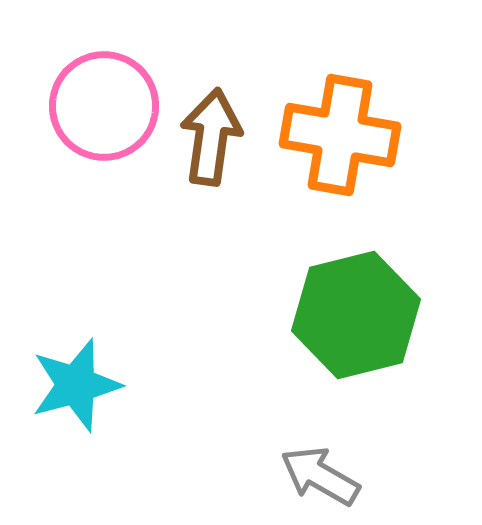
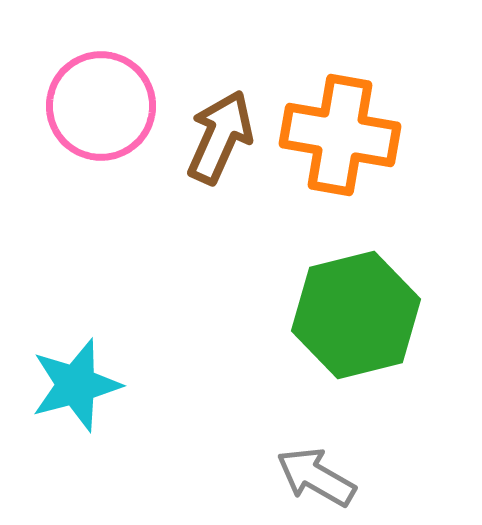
pink circle: moved 3 px left
brown arrow: moved 9 px right; rotated 16 degrees clockwise
gray arrow: moved 4 px left, 1 px down
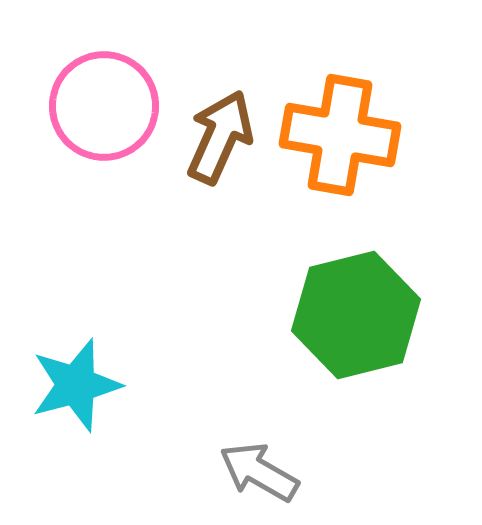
pink circle: moved 3 px right
gray arrow: moved 57 px left, 5 px up
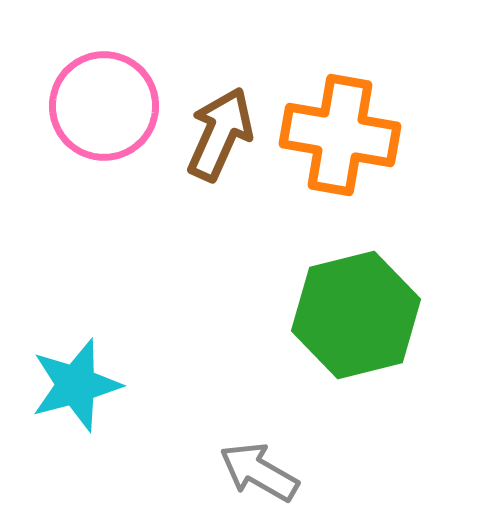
brown arrow: moved 3 px up
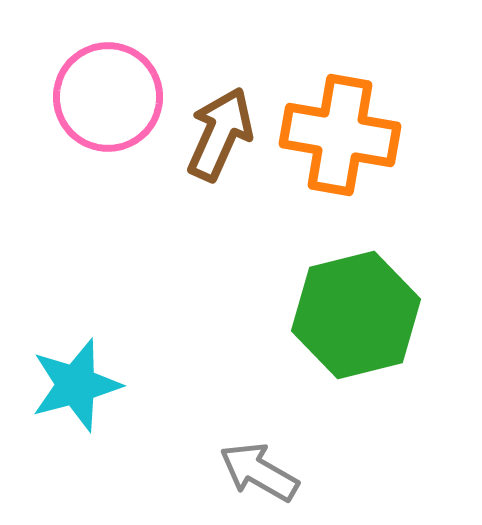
pink circle: moved 4 px right, 9 px up
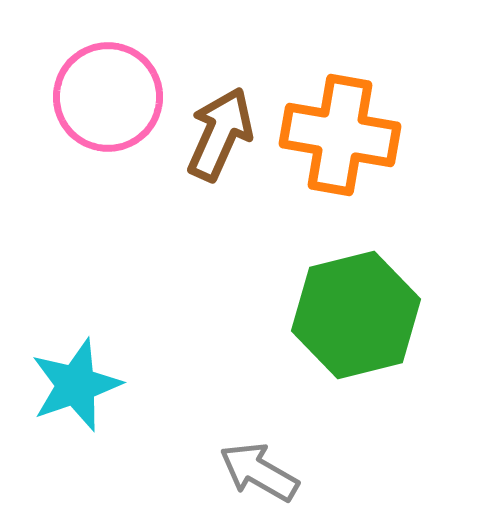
cyan star: rotated 4 degrees counterclockwise
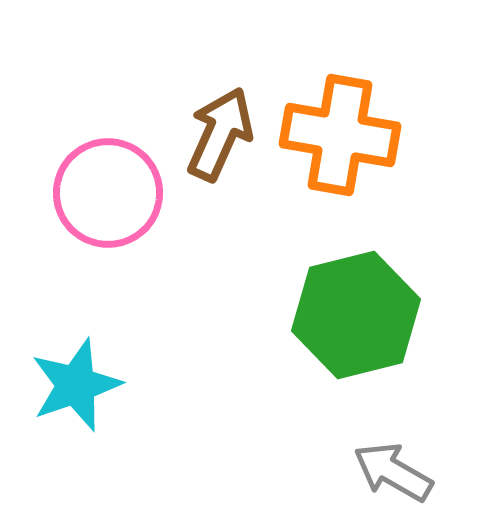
pink circle: moved 96 px down
gray arrow: moved 134 px right
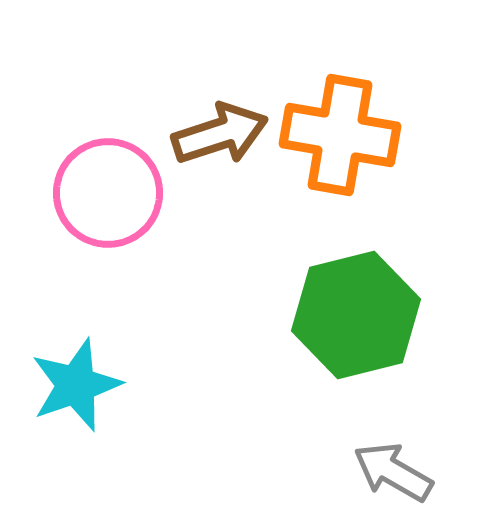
brown arrow: rotated 48 degrees clockwise
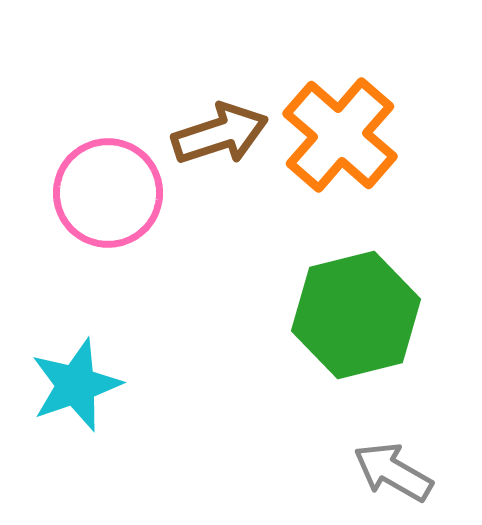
orange cross: rotated 31 degrees clockwise
